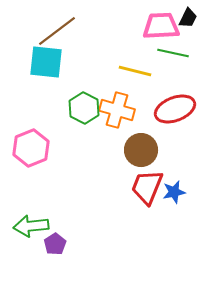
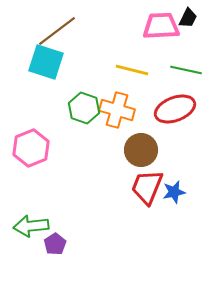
green line: moved 13 px right, 17 px down
cyan square: rotated 12 degrees clockwise
yellow line: moved 3 px left, 1 px up
green hexagon: rotated 8 degrees counterclockwise
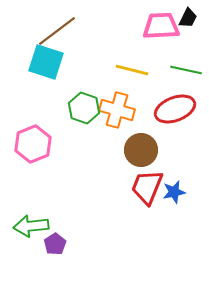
pink hexagon: moved 2 px right, 4 px up
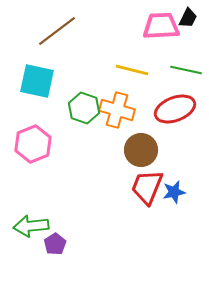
cyan square: moved 9 px left, 19 px down; rotated 6 degrees counterclockwise
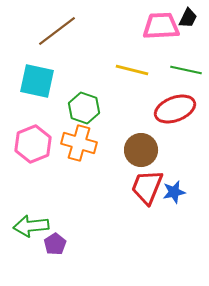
orange cross: moved 38 px left, 33 px down
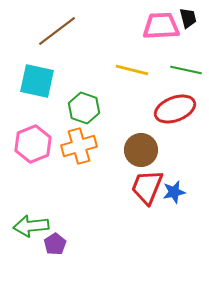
black trapezoid: rotated 40 degrees counterclockwise
orange cross: moved 3 px down; rotated 32 degrees counterclockwise
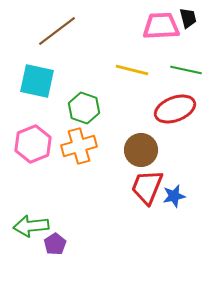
blue star: moved 4 px down
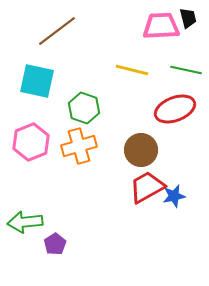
pink hexagon: moved 2 px left, 2 px up
red trapezoid: rotated 39 degrees clockwise
green arrow: moved 6 px left, 4 px up
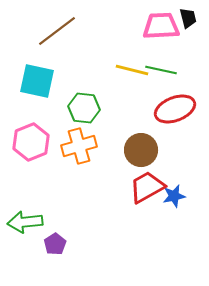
green line: moved 25 px left
green hexagon: rotated 12 degrees counterclockwise
